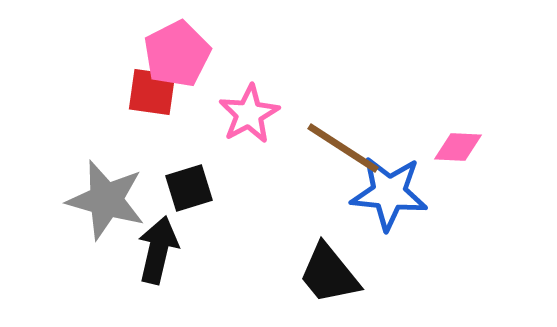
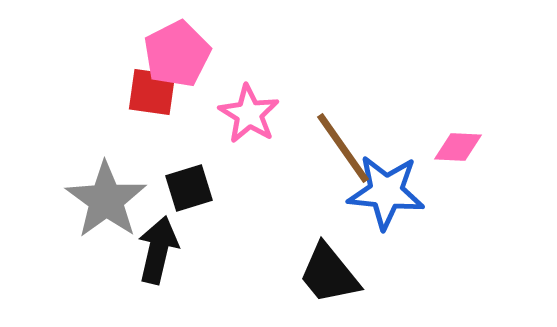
pink star: rotated 12 degrees counterclockwise
brown line: rotated 22 degrees clockwise
blue star: moved 3 px left, 1 px up
gray star: rotated 20 degrees clockwise
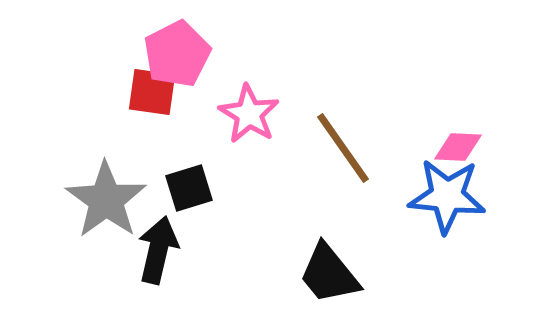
blue star: moved 61 px right, 4 px down
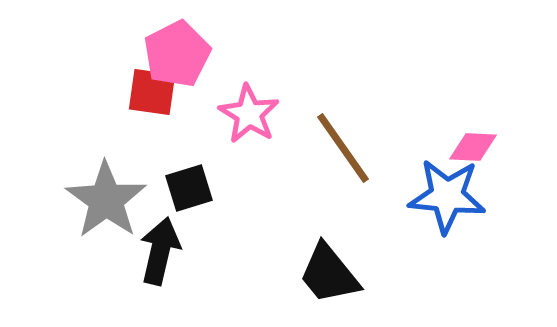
pink diamond: moved 15 px right
black arrow: moved 2 px right, 1 px down
